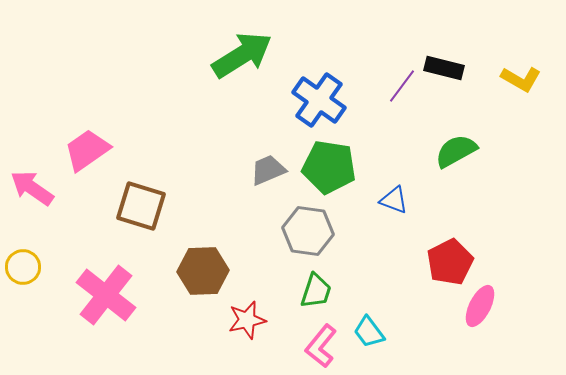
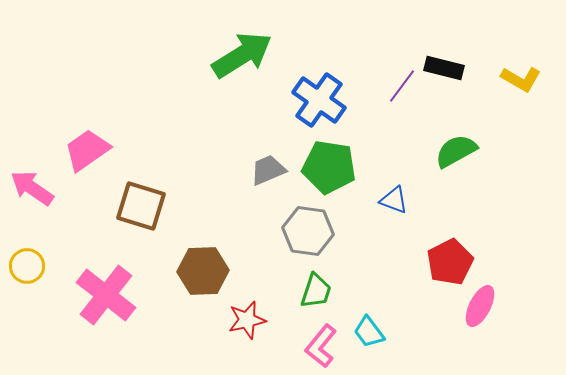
yellow circle: moved 4 px right, 1 px up
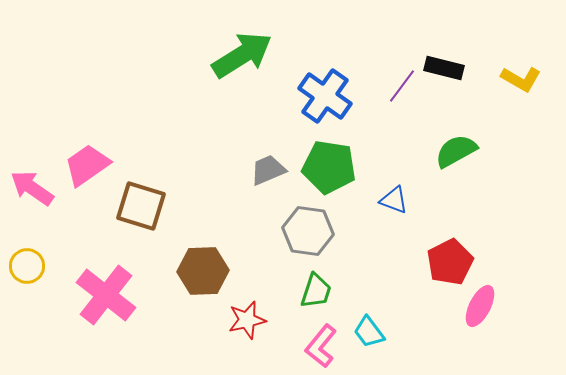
blue cross: moved 6 px right, 4 px up
pink trapezoid: moved 15 px down
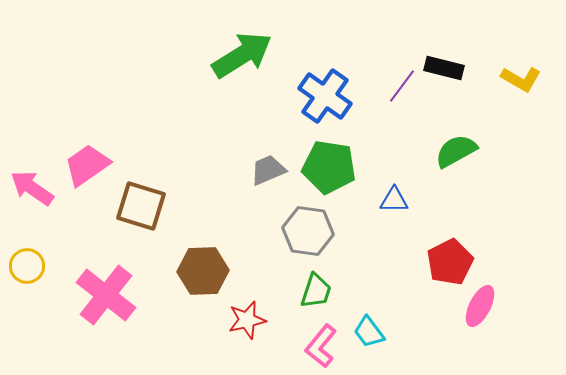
blue triangle: rotated 20 degrees counterclockwise
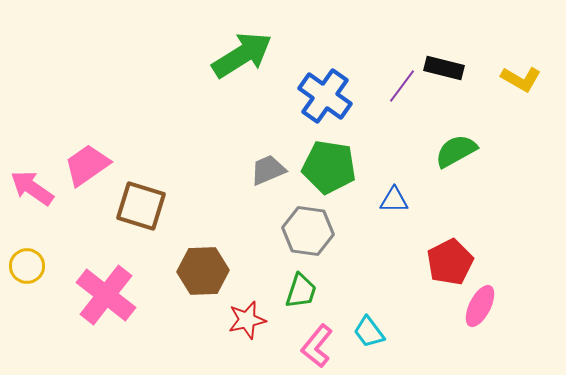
green trapezoid: moved 15 px left
pink L-shape: moved 4 px left
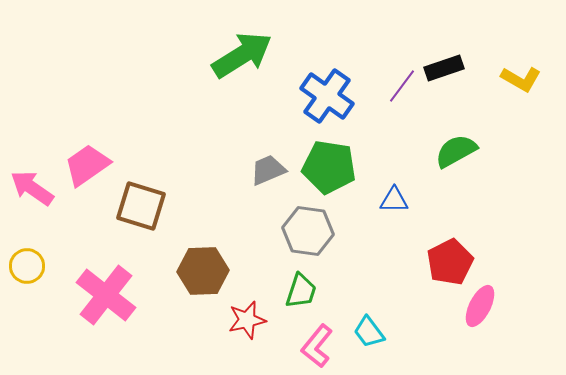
black rectangle: rotated 33 degrees counterclockwise
blue cross: moved 2 px right
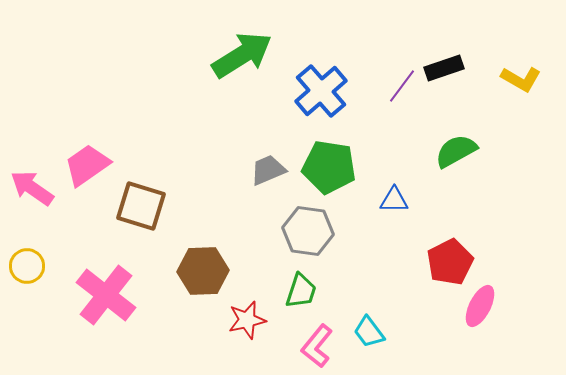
blue cross: moved 6 px left, 5 px up; rotated 14 degrees clockwise
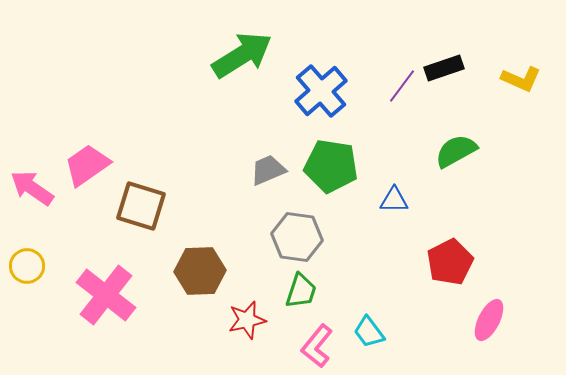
yellow L-shape: rotated 6 degrees counterclockwise
green pentagon: moved 2 px right, 1 px up
gray hexagon: moved 11 px left, 6 px down
brown hexagon: moved 3 px left
pink ellipse: moved 9 px right, 14 px down
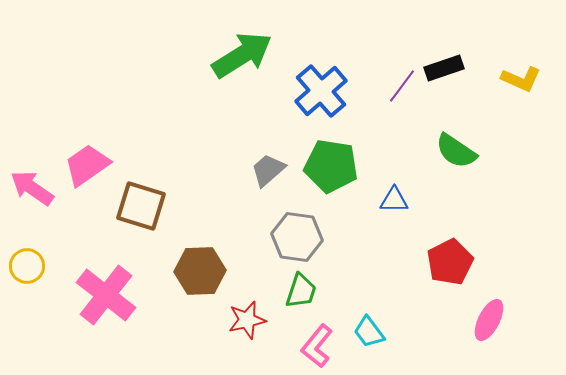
green semicircle: rotated 117 degrees counterclockwise
gray trapezoid: rotated 18 degrees counterclockwise
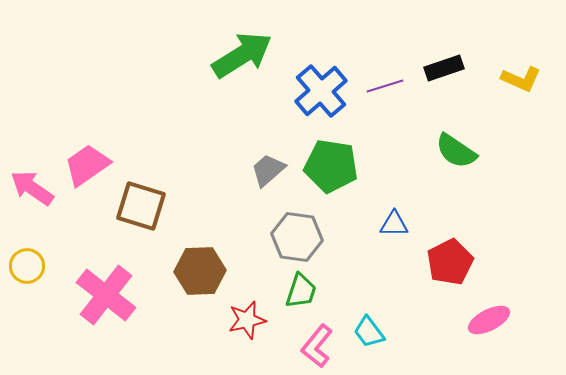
purple line: moved 17 px left; rotated 36 degrees clockwise
blue triangle: moved 24 px down
pink ellipse: rotated 36 degrees clockwise
